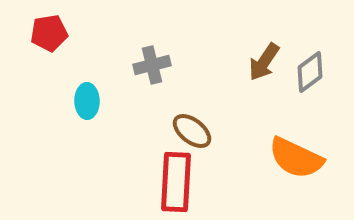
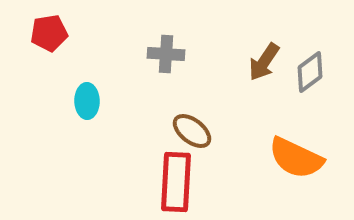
gray cross: moved 14 px right, 11 px up; rotated 18 degrees clockwise
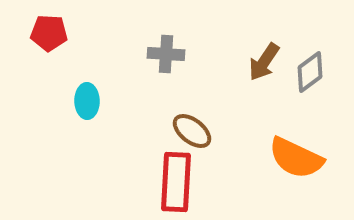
red pentagon: rotated 12 degrees clockwise
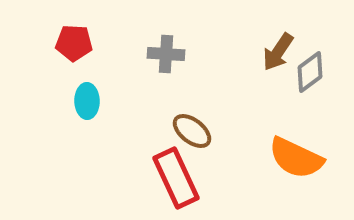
red pentagon: moved 25 px right, 10 px down
brown arrow: moved 14 px right, 10 px up
red rectangle: moved 4 px up; rotated 28 degrees counterclockwise
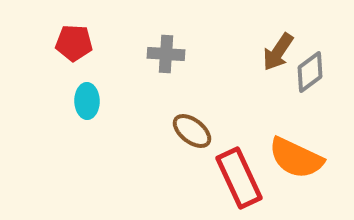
red rectangle: moved 63 px right
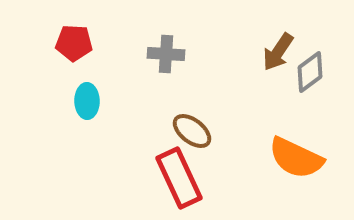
red rectangle: moved 60 px left
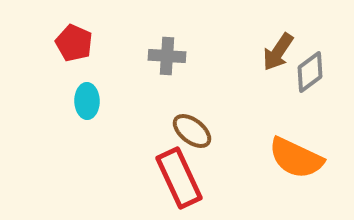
red pentagon: rotated 21 degrees clockwise
gray cross: moved 1 px right, 2 px down
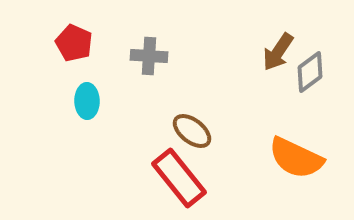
gray cross: moved 18 px left
red rectangle: rotated 14 degrees counterclockwise
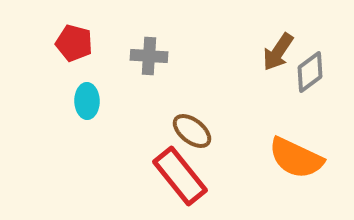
red pentagon: rotated 9 degrees counterclockwise
red rectangle: moved 1 px right, 2 px up
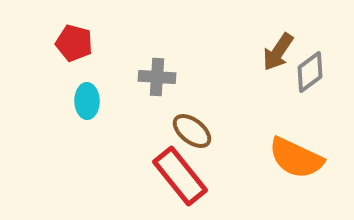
gray cross: moved 8 px right, 21 px down
